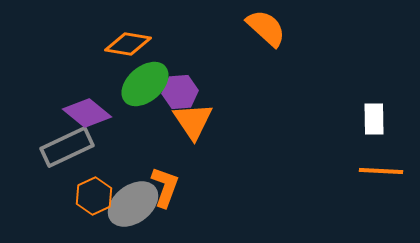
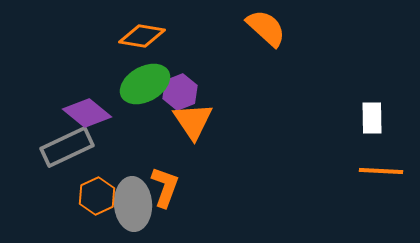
orange diamond: moved 14 px right, 8 px up
green ellipse: rotated 12 degrees clockwise
purple hexagon: rotated 16 degrees counterclockwise
white rectangle: moved 2 px left, 1 px up
orange hexagon: moved 3 px right
gray ellipse: rotated 57 degrees counterclockwise
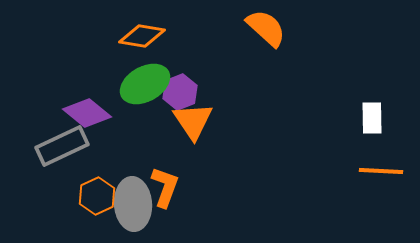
gray rectangle: moved 5 px left, 1 px up
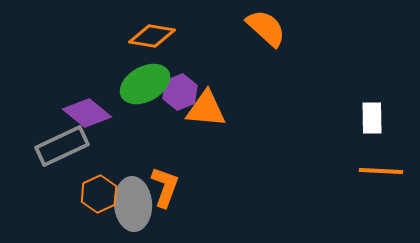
orange diamond: moved 10 px right
orange triangle: moved 13 px right, 12 px up; rotated 51 degrees counterclockwise
orange hexagon: moved 2 px right, 2 px up
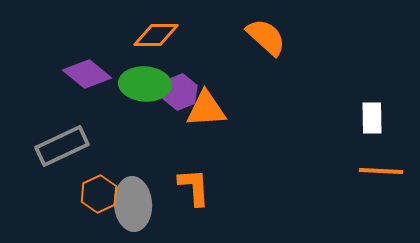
orange semicircle: moved 9 px down
orange diamond: moved 4 px right, 1 px up; rotated 9 degrees counterclockwise
green ellipse: rotated 33 degrees clockwise
orange triangle: rotated 9 degrees counterclockwise
purple diamond: moved 39 px up
orange L-shape: moved 29 px right; rotated 24 degrees counterclockwise
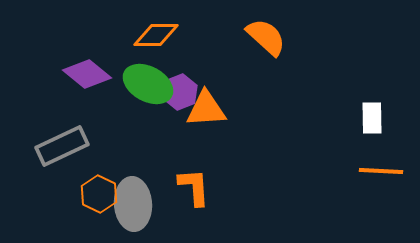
green ellipse: moved 3 px right; rotated 24 degrees clockwise
orange hexagon: rotated 9 degrees counterclockwise
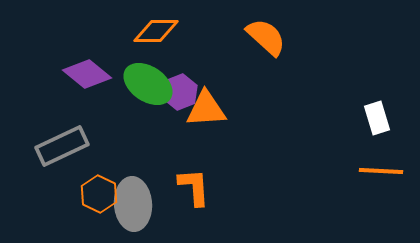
orange diamond: moved 4 px up
green ellipse: rotated 6 degrees clockwise
white rectangle: moved 5 px right; rotated 16 degrees counterclockwise
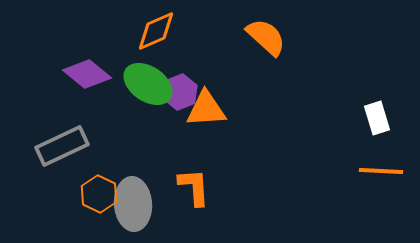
orange diamond: rotated 24 degrees counterclockwise
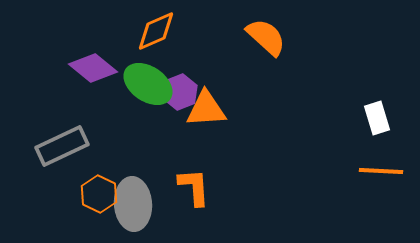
purple diamond: moved 6 px right, 6 px up
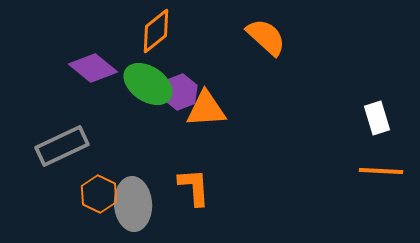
orange diamond: rotated 15 degrees counterclockwise
